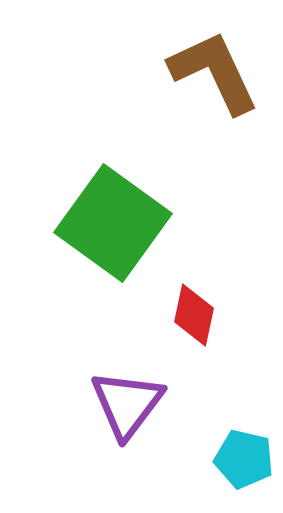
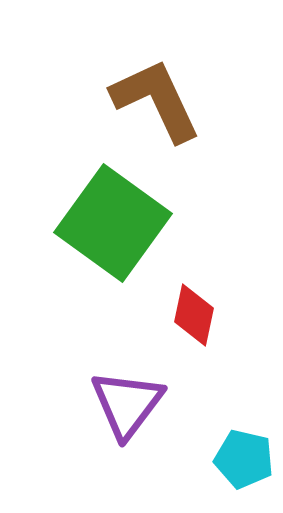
brown L-shape: moved 58 px left, 28 px down
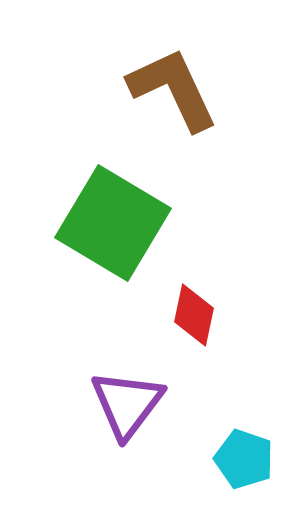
brown L-shape: moved 17 px right, 11 px up
green square: rotated 5 degrees counterclockwise
cyan pentagon: rotated 6 degrees clockwise
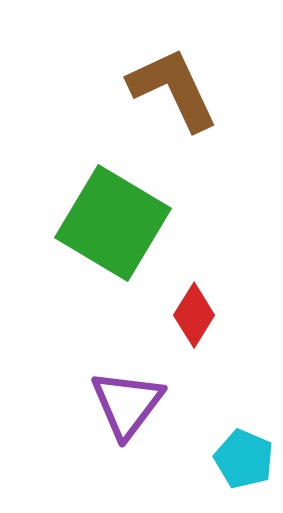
red diamond: rotated 20 degrees clockwise
cyan pentagon: rotated 4 degrees clockwise
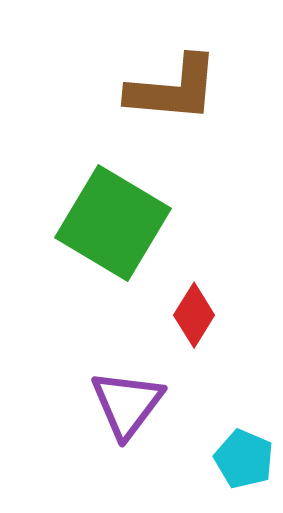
brown L-shape: rotated 120 degrees clockwise
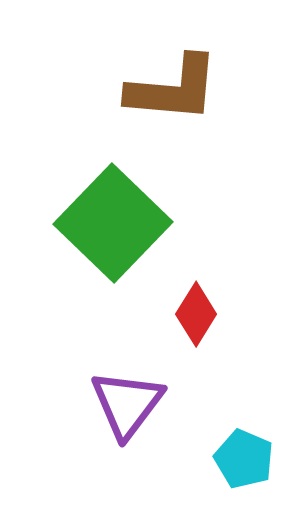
green square: rotated 13 degrees clockwise
red diamond: moved 2 px right, 1 px up
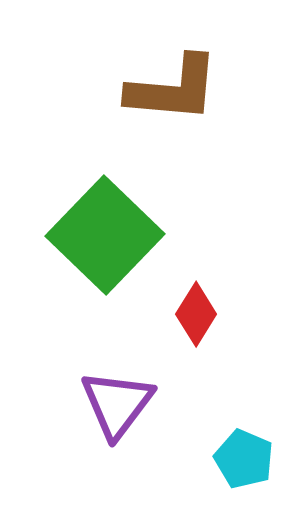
green square: moved 8 px left, 12 px down
purple triangle: moved 10 px left
